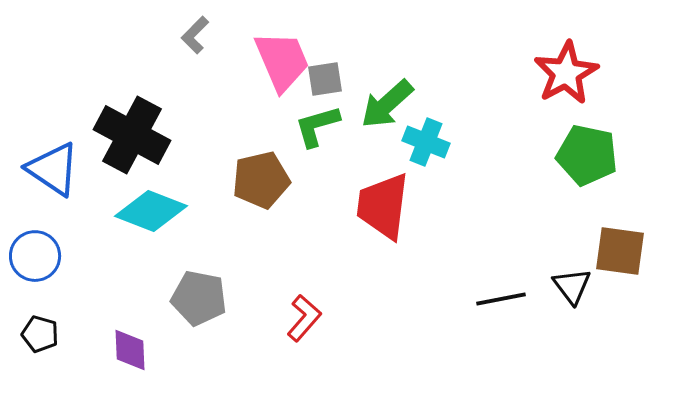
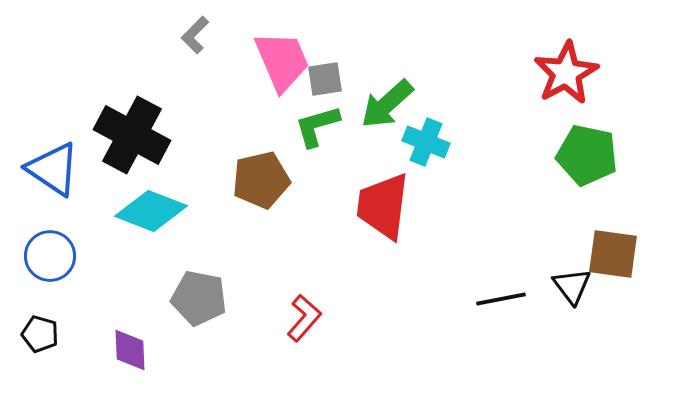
brown square: moved 7 px left, 3 px down
blue circle: moved 15 px right
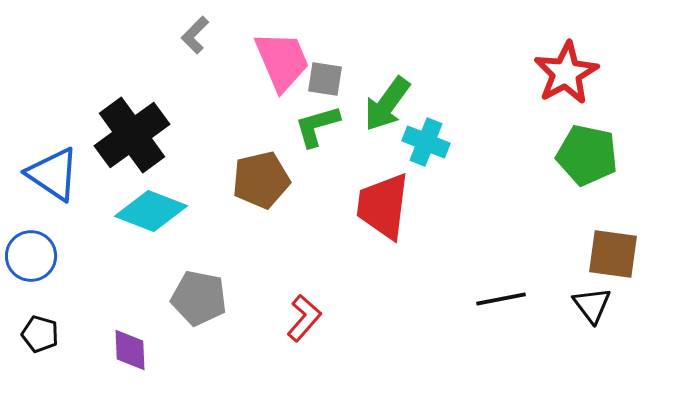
gray square: rotated 18 degrees clockwise
green arrow: rotated 12 degrees counterclockwise
black cross: rotated 26 degrees clockwise
blue triangle: moved 5 px down
blue circle: moved 19 px left
black triangle: moved 20 px right, 19 px down
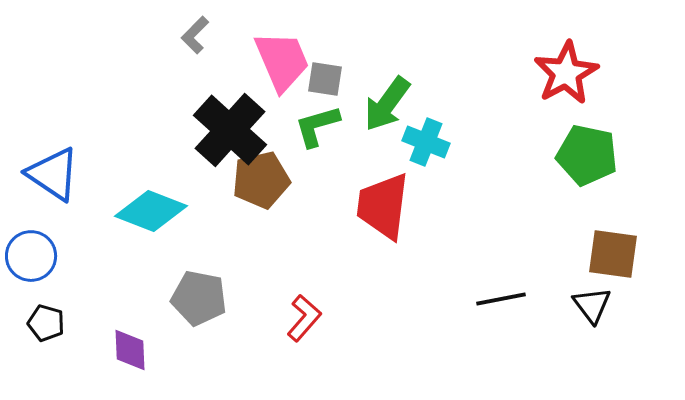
black cross: moved 98 px right, 5 px up; rotated 12 degrees counterclockwise
black pentagon: moved 6 px right, 11 px up
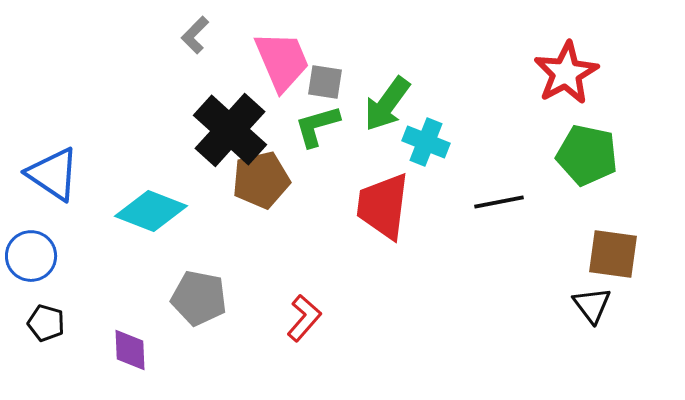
gray square: moved 3 px down
black line: moved 2 px left, 97 px up
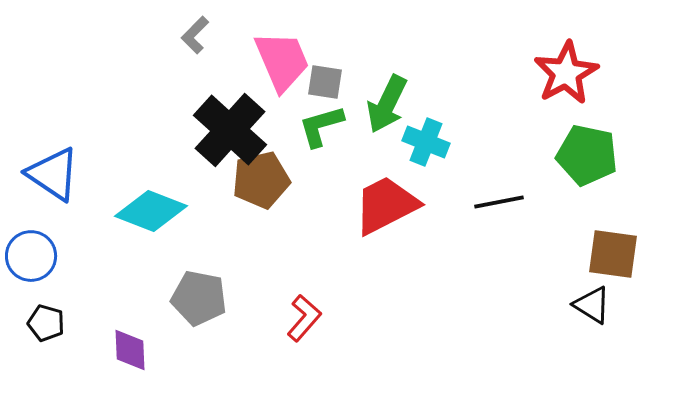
green arrow: rotated 10 degrees counterclockwise
green L-shape: moved 4 px right
red trapezoid: moved 3 px right, 1 px up; rotated 56 degrees clockwise
black triangle: rotated 21 degrees counterclockwise
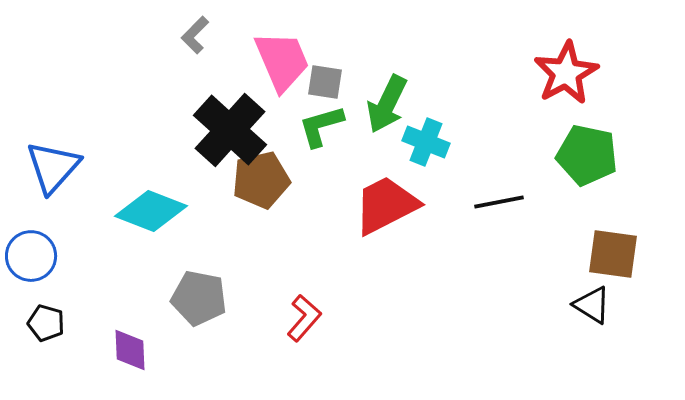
blue triangle: moved 7 px up; rotated 38 degrees clockwise
